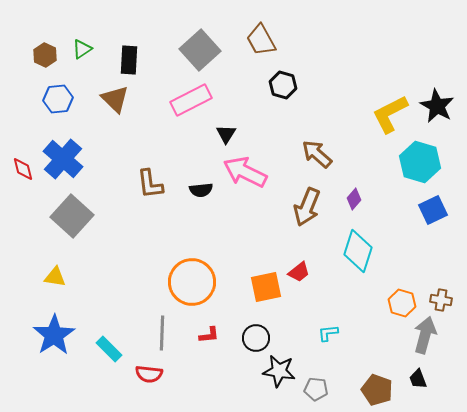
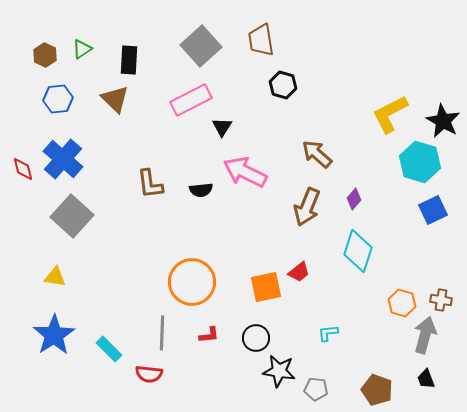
brown trapezoid at (261, 40): rotated 20 degrees clockwise
gray square at (200, 50): moved 1 px right, 4 px up
black star at (437, 106): moved 6 px right, 15 px down
black triangle at (226, 134): moved 4 px left, 7 px up
black trapezoid at (418, 379): moved 8 px right
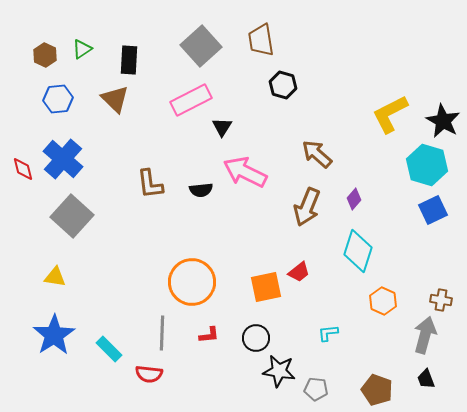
cyan hexagon at (420, 162): moved 7 px right, 3 px down
orange hexagon at (402, 303): moved 19 px left, 2 px up; rotated 8 degrees clockwise
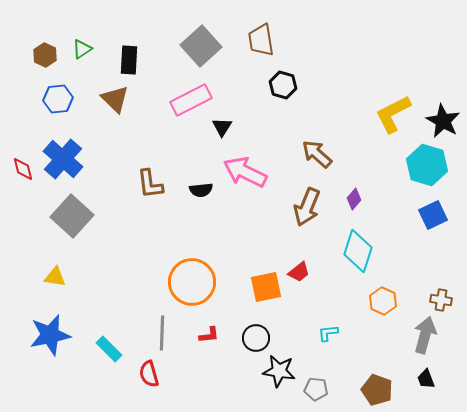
yellow L-shape at (390, 114): moved 3 px right
blue square at (433, 210): moved 5 px down
blue star at (54, 335): moved 4 px left; rotated 21 degrees clockwise
red semicircle at (149, 374): rotated 68 degrees clockwise
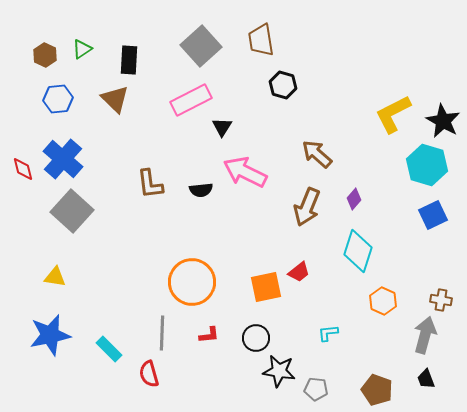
gray square at (72, 216): moved 5 px up
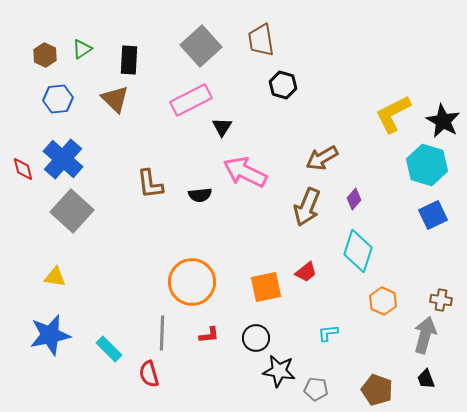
brown arrow at (317, 154): moved 5 px right, 4 px down; rotated 72 degrees counterclockwise
black semicircle at (201, 190): moved 1 px left, 5 px down
red trapezoid at (299, 272): moved 7 px right
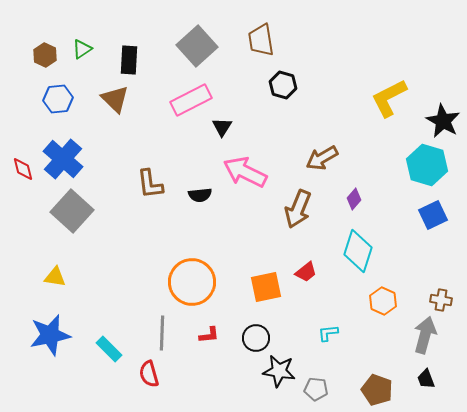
gray square at (201, 46): moved 4 px left
yellow L-shape at (393, 114): moved 4 px left, 16 px up
brown arrow at (307, 207): moved 9 px left, 2 px down
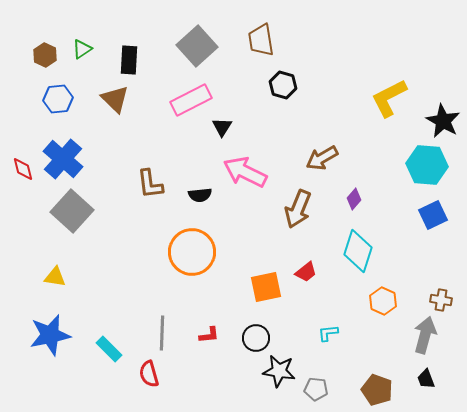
cyan hexagon at (427, 165): rotated 12 degrees counterclockwise
orange circle at (192, 282): moved 30 px up
